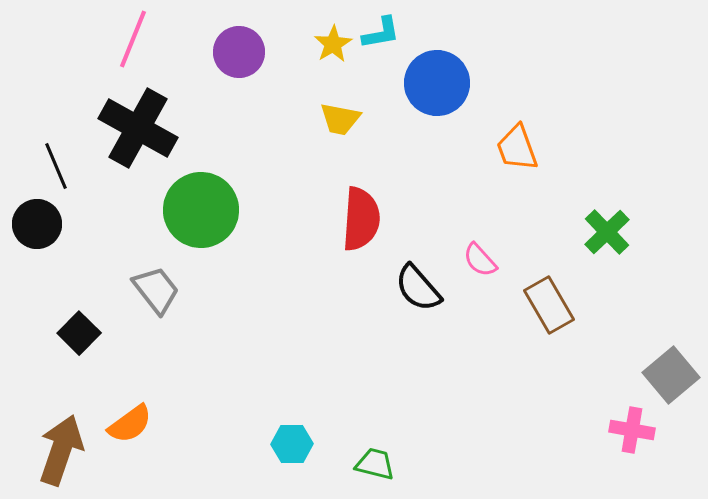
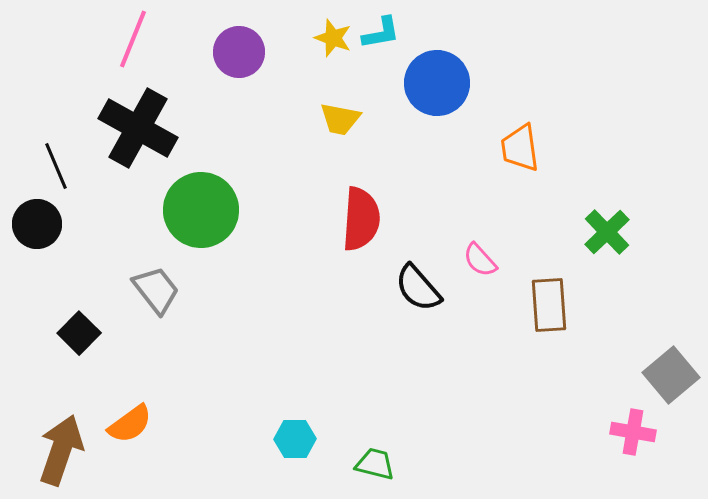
yellow star: moved 6 px up; rotated 21 degrees counterclockwise
orange trapezoid: moved 3 px right; rotated 12 degrees clockwise
brown rectangle: rotated 26 degrees clockwise
pink cross: moved 1 px right, 2 px down
cyan hexagon: moved 3 px right, 5 px up
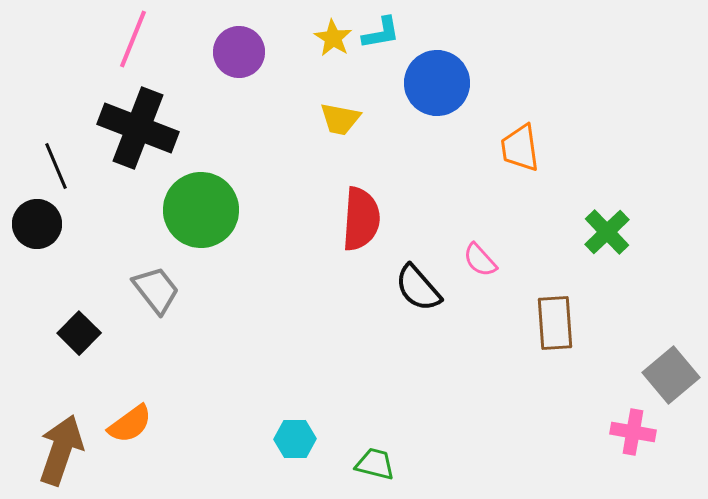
yellow star: rotated 12 degrees clockwise
black cross: rotated 8 degrees counterclockwise
brown rectangle: moved 6 px right, 18 px down
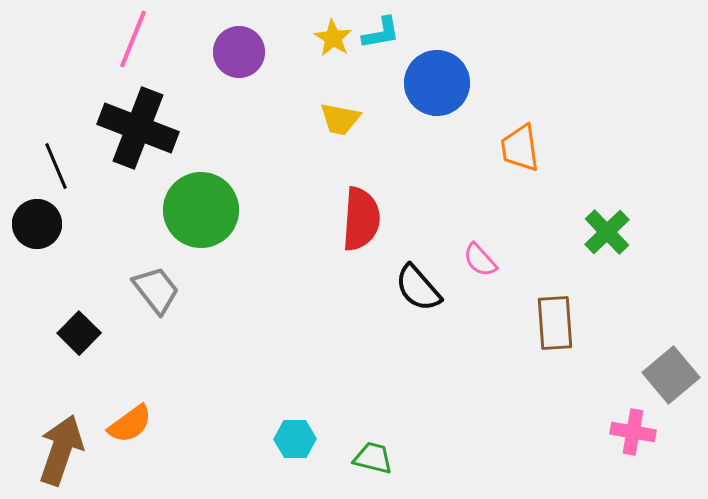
green trapezoid: moved 2 px left, 6 px up
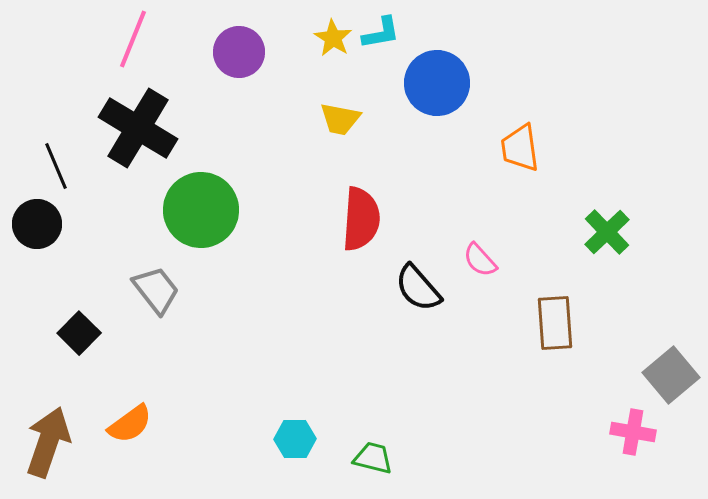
black cross: rotated 10 degrees clockwise
brown arrow: moved 13 px left, 8 px up
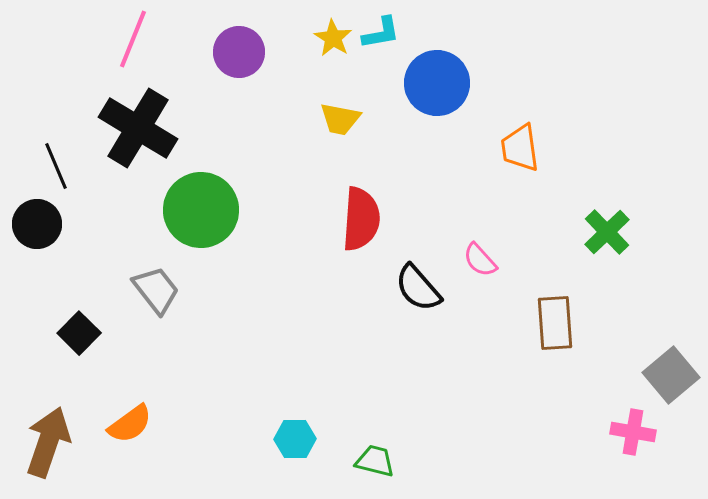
green trapezoid: moved 2 px right, 3 px down
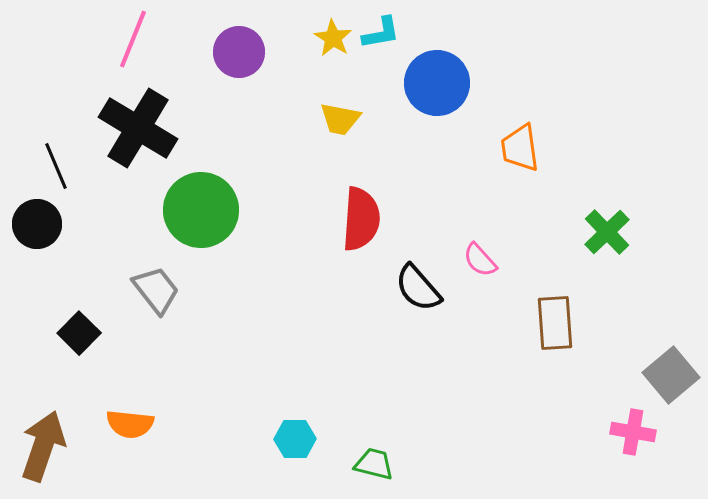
orange semicircle: rotated 42 degrees clockwise
brown arrow: moved 5 px left, 4 px down
green trapezoid: moved 1 px left, 3 px down
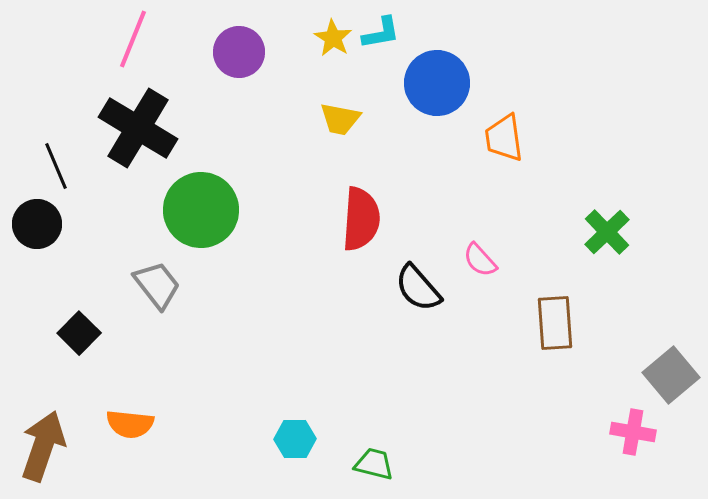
orange trapezoid: moved 16 px left, 10 px up
gray trapezoid: moved 1 px right, 5 px up
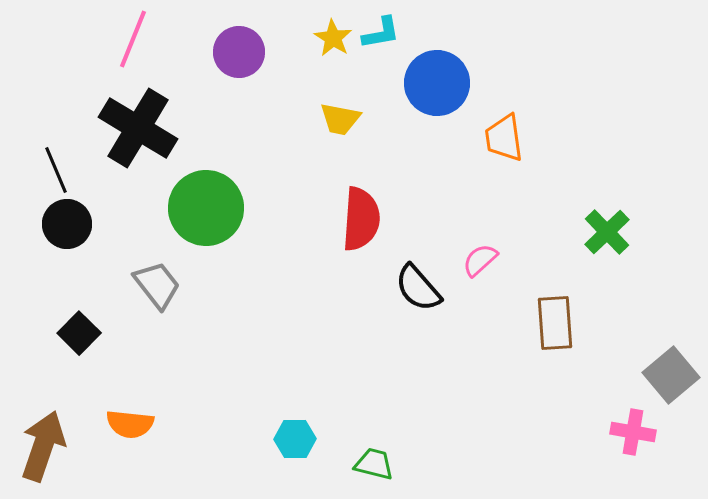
black line: moved 4 px down
green circle: moved 5 px right, 2 px up
black circle: moved 30 px right
pink semicircle: rotated 90 degrees clockwise
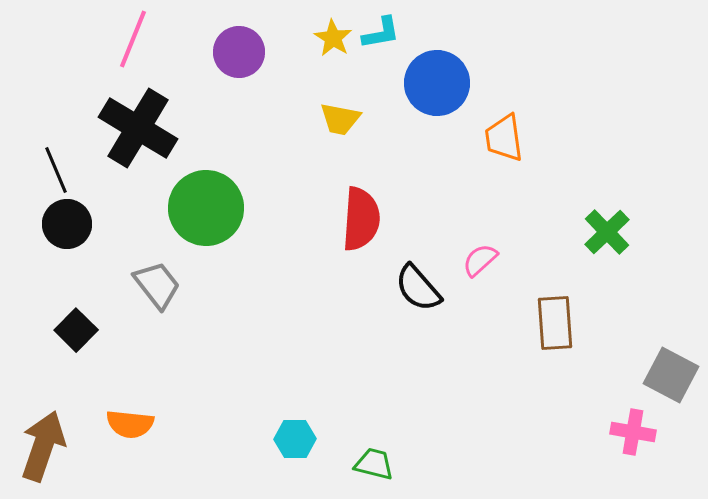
black square: moved 3 px left, 3 px up
gray square: rotated 22 degrees counterclockwise
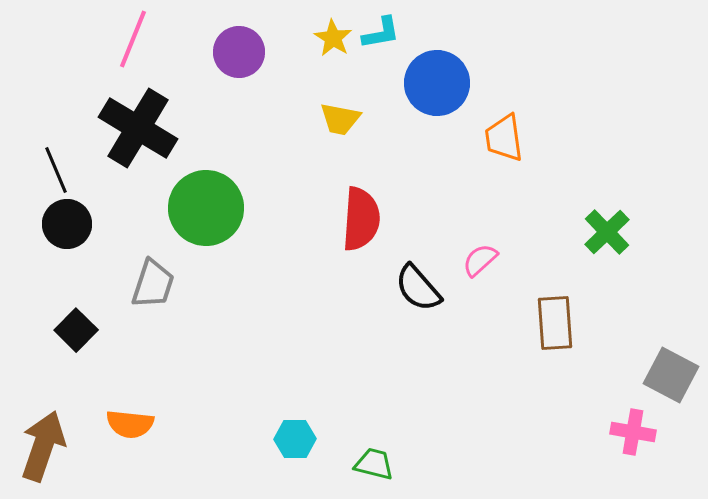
gray trapezoid: moved 4 px left, 1 px up; rotated 56 degrees clockwise
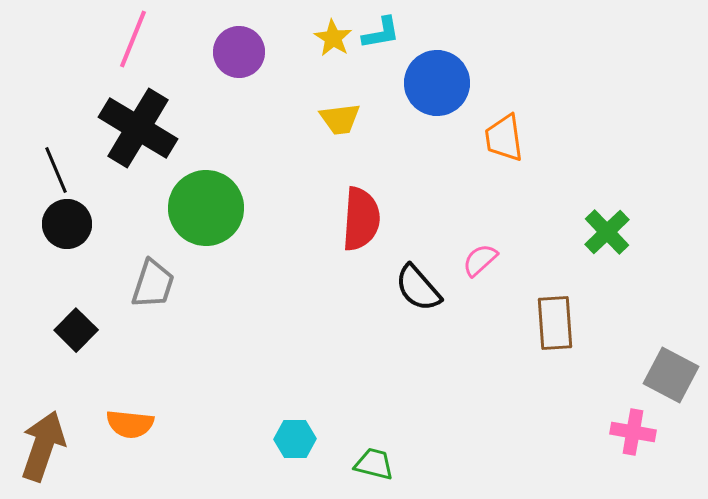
yellow trapezoid: rotated 18 degrees counterclockwise
